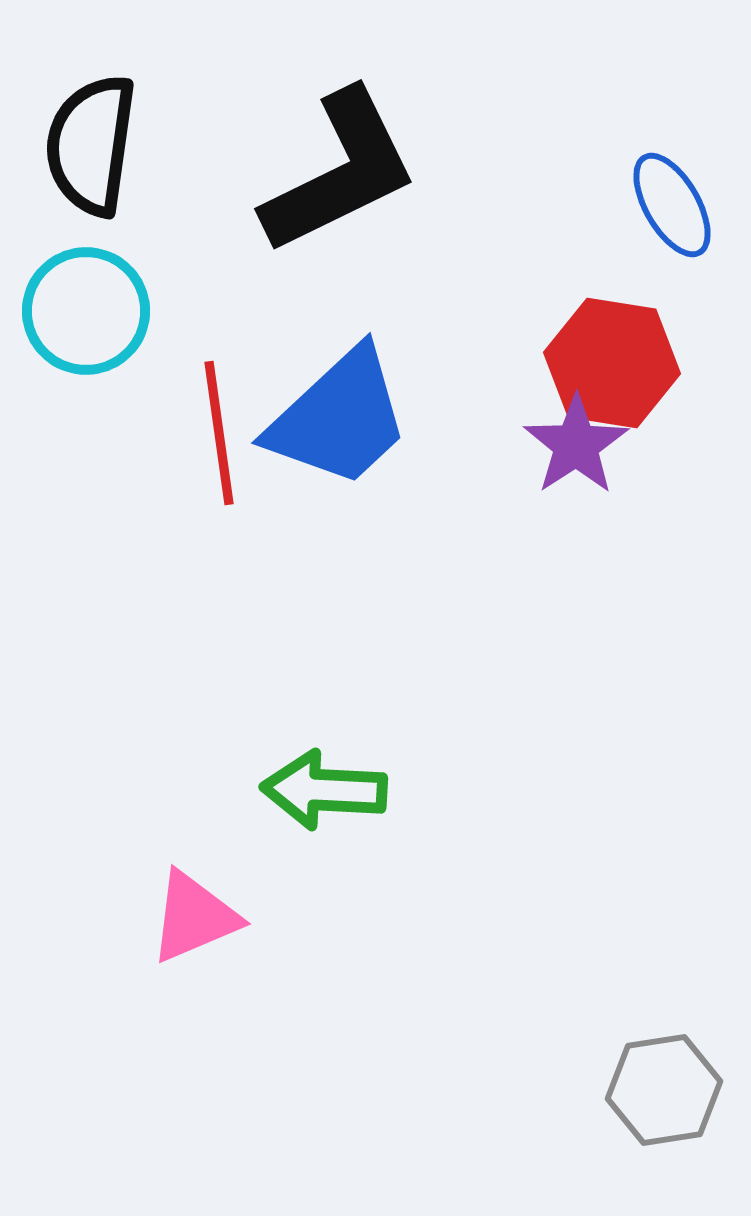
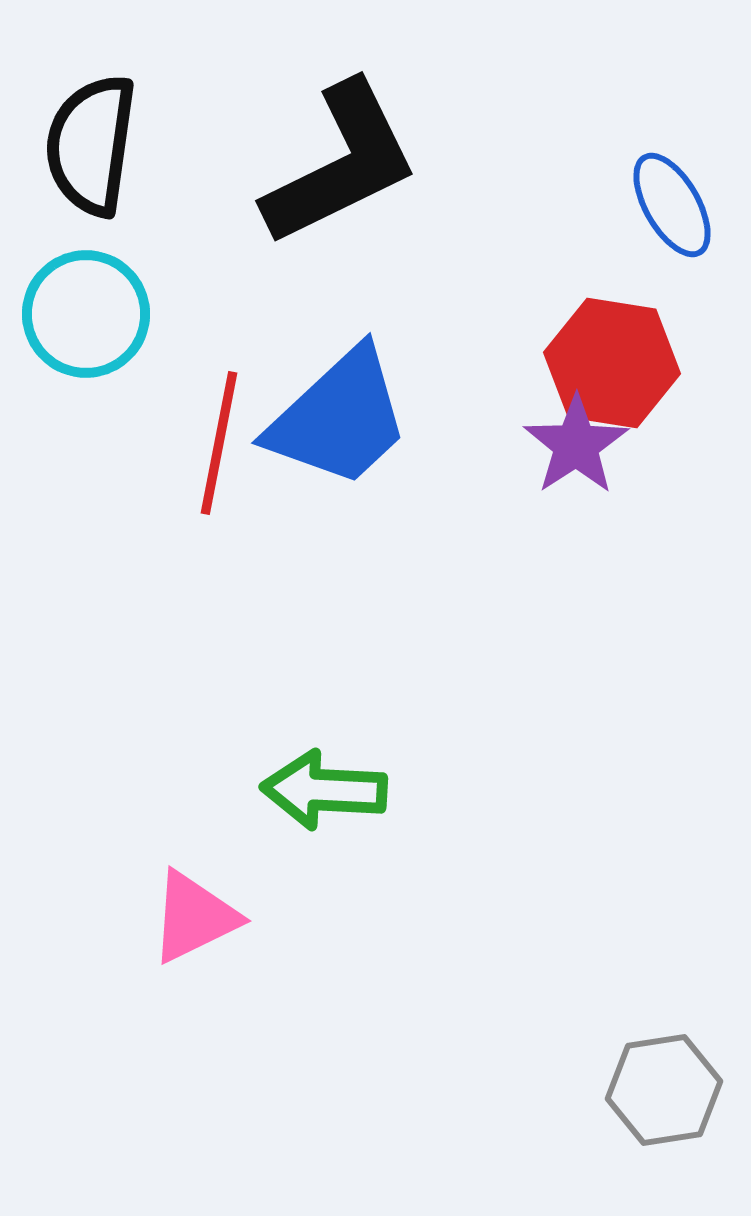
black L-shape: moved 1 px right, 8 px up
cyan circle: moved 3 px down
red line: moved 10 px down; rotated 19 degrees clockwise
pink triangle: rotated 3 degrees counterclockwise
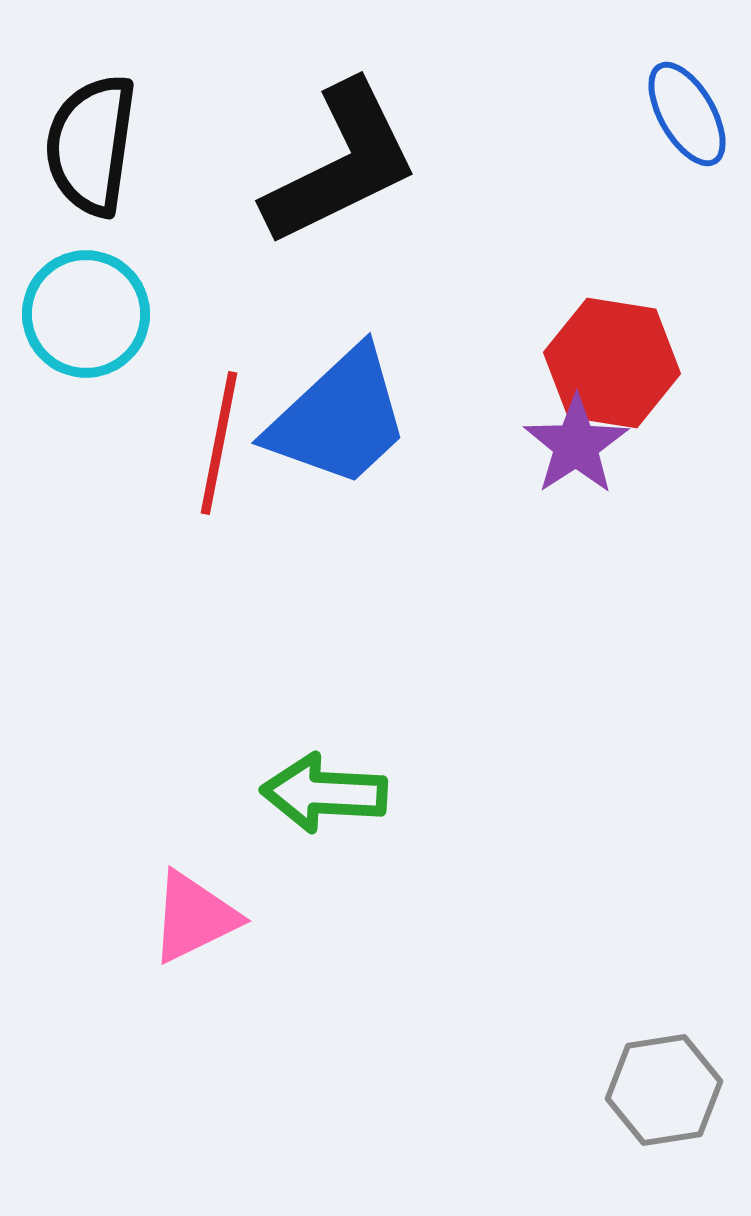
blue ellipse: moved 15 px right, 91 px up
green arrow: moved 3 px down
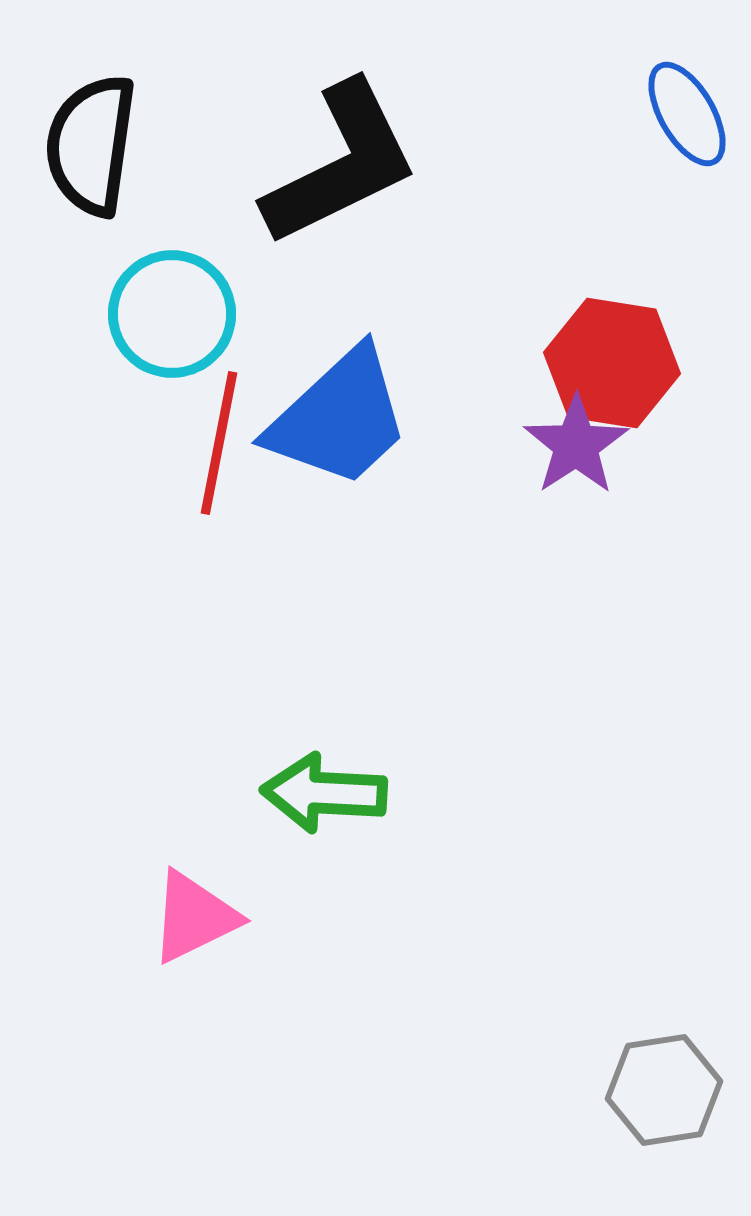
cyan circle: moved 86 px right
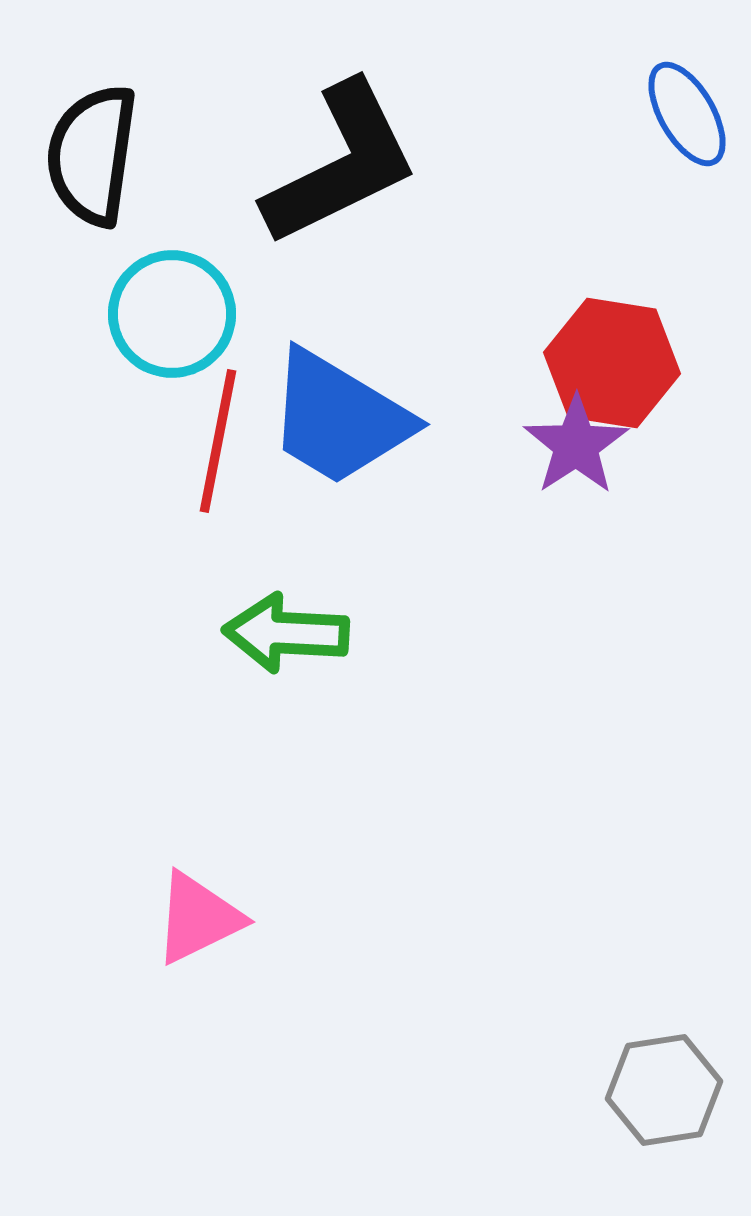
black semicircle: moved 1 px right, 10 px down
blue trapezoid: rotated 74 degrees clockwise
red line: moved 1 px left, 2 px up
green arrow: moved 38 px left, 160 px up
pink triangle: moved 4 px right, 1 px down
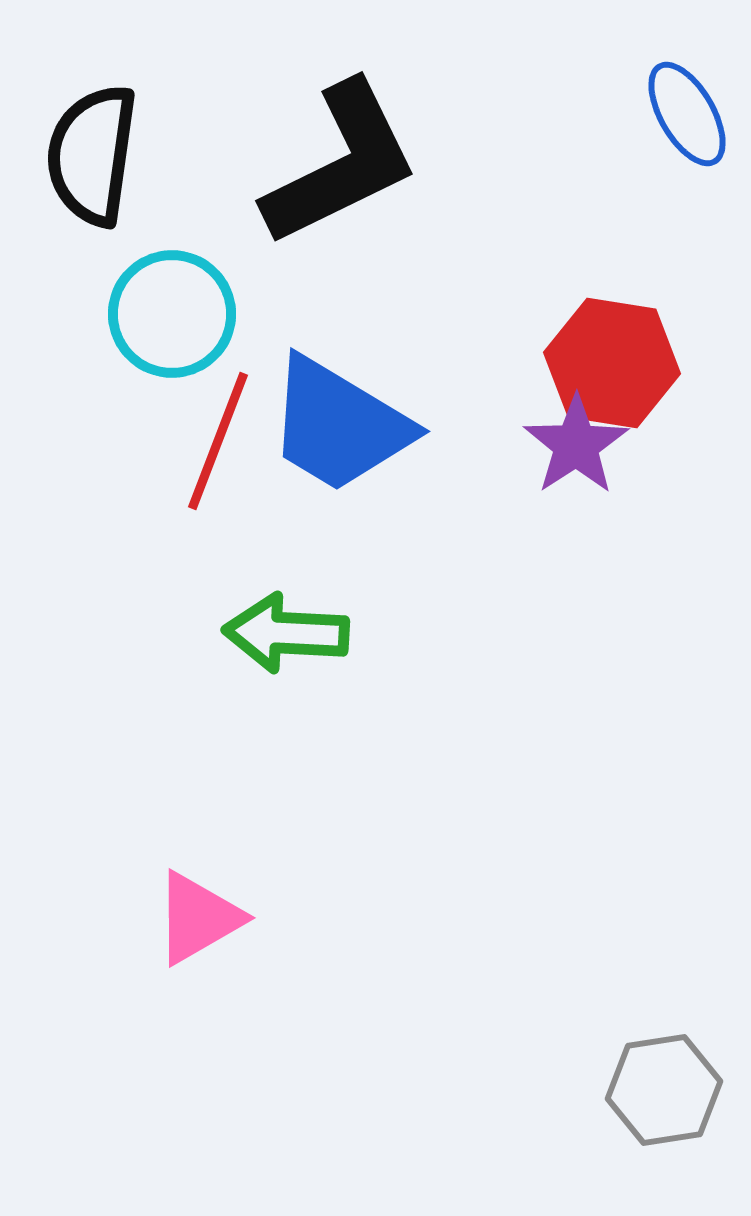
blue trapezoid: moved 7 px down
red line: rotated 10 degrees clockwise
pink triangle: rotated 4 degrees counterclockwise
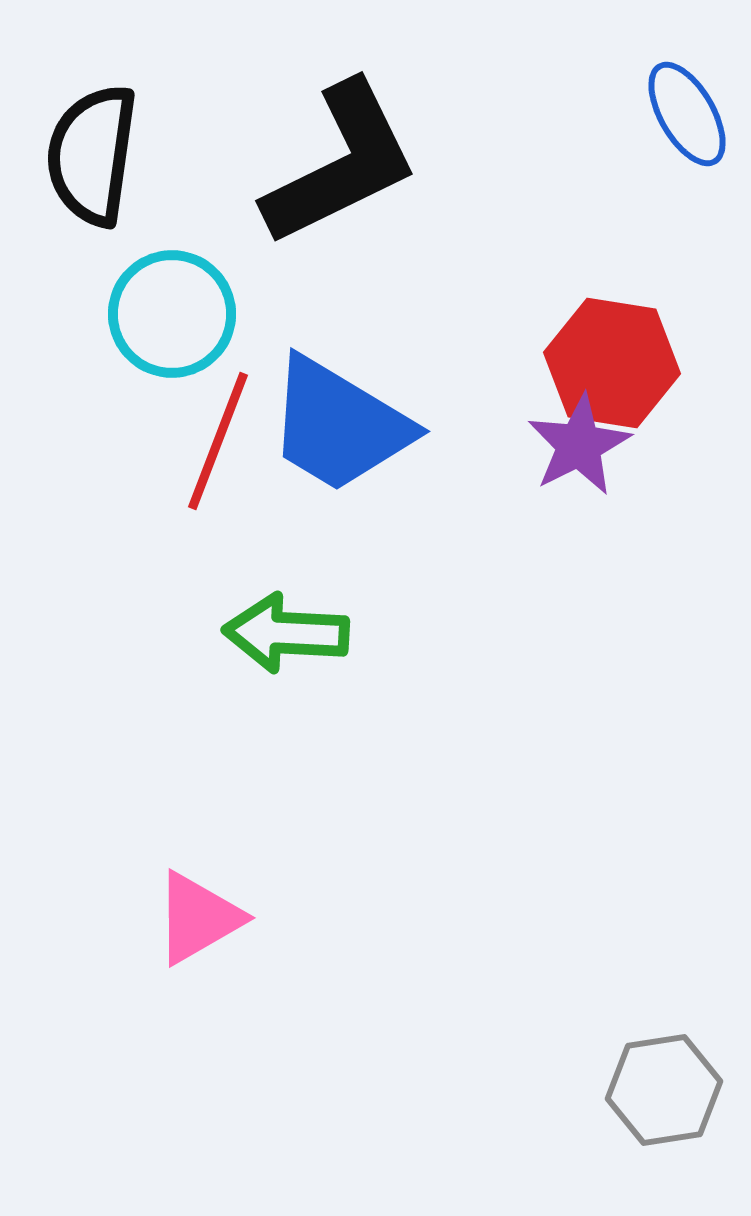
purple star: moved 3 px right; rotated 6 degrees clockwise
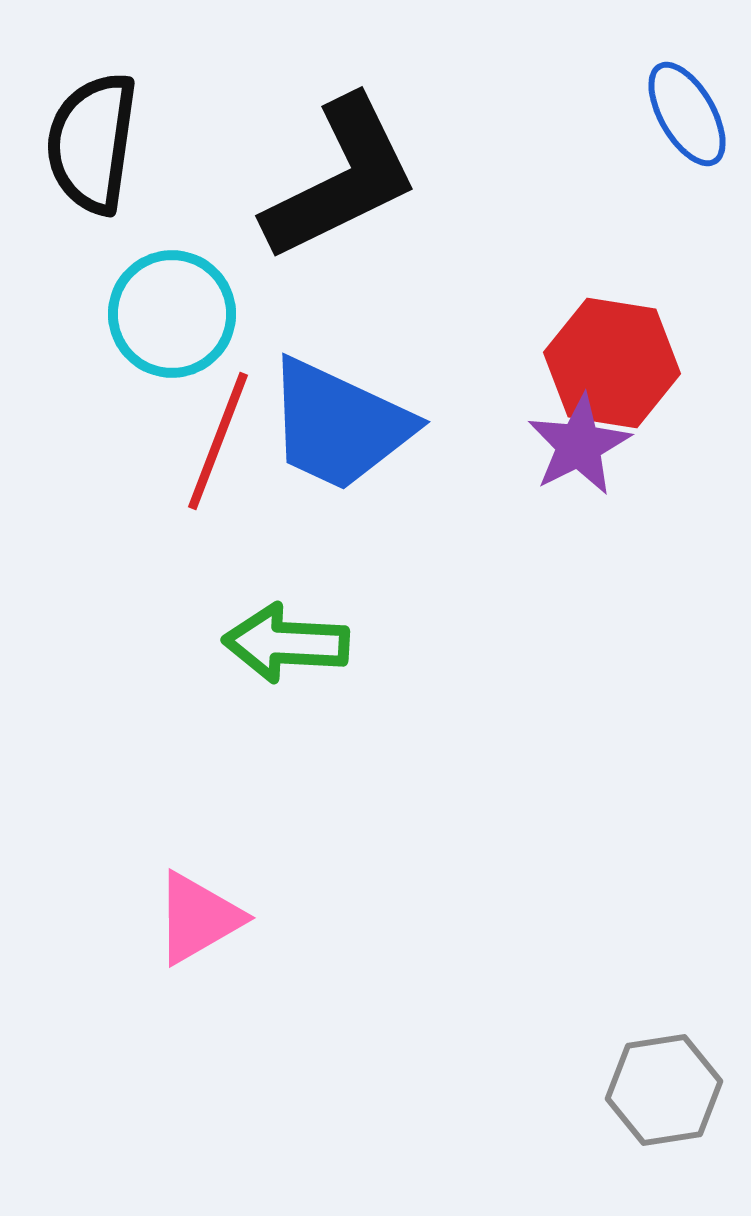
black semicircle: moved 12 px up
black L-shape: moved 15 px down
blue trapezoid: rotated 6 degrees counterclockwise
green arrow: moved 10 px down
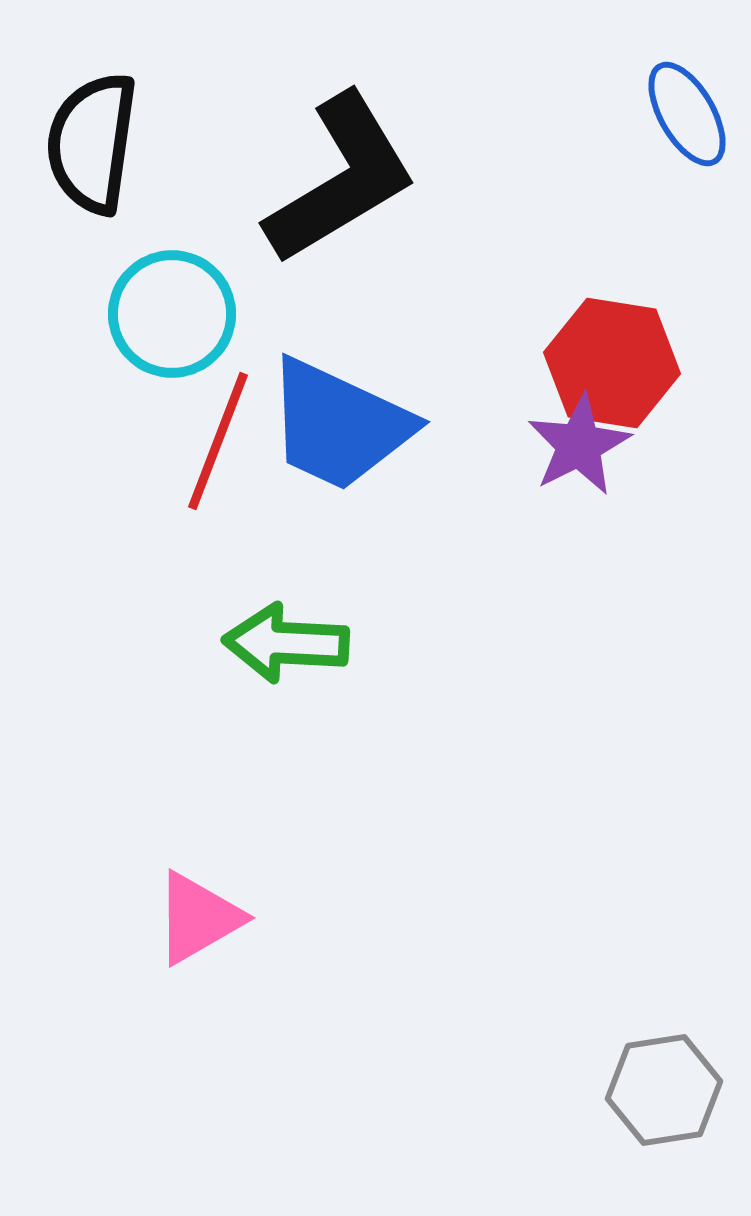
black L-shape: rotated 5 degrees counterclockwise
